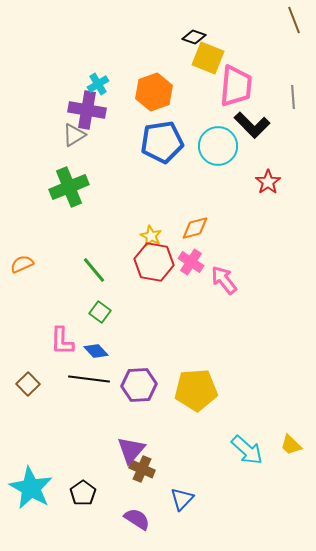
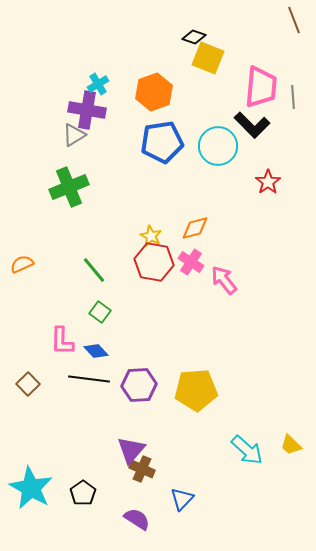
pink trapezoid: moved 25 px right, 1 px down
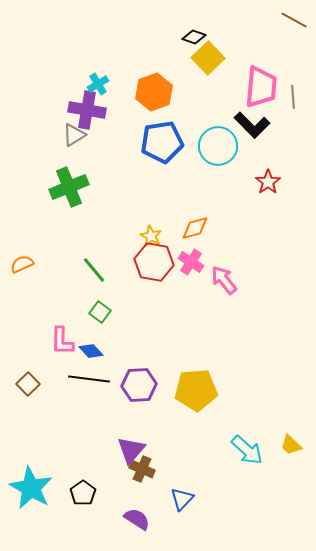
brown line: rotated 40 degrees counterclockwise
yellow square: rotated 24 degrees clockwise
blue diamond: moved 5 px left
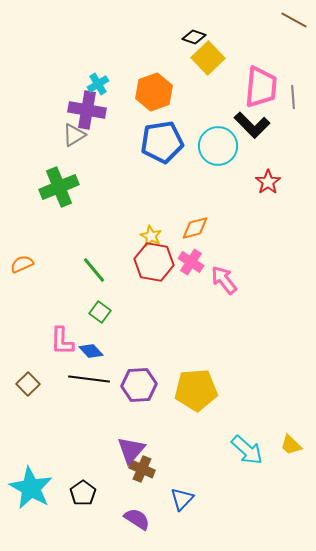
green cross: moved 10 px left
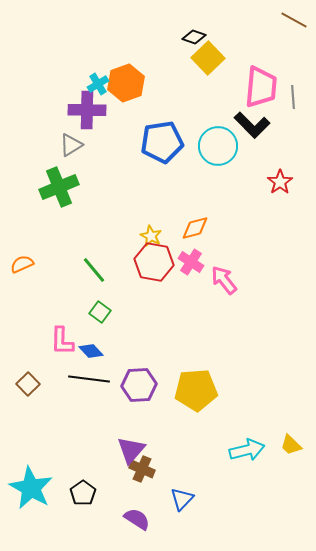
orange hexagon: moved 28 px left, 9 px up
purple cross: rotated 9 degrees counterclockwise
gray triangle: moved 3 px left, 10 px down
red star: moved 12 px right
cyan arrow: rotated 56 degrees counterclockwise
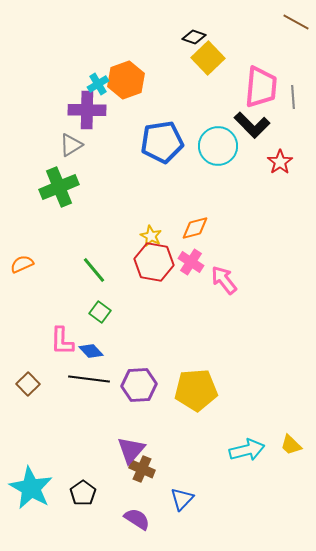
brown line: moved 2 px right, 2 px down
orange hexagon: moved 3 px up
red star: moved 20 px up
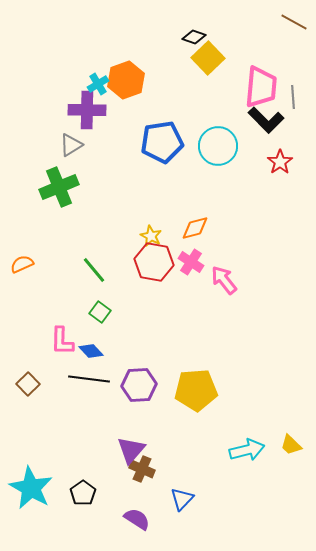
brown line: moved 2 px left
black L-shape: moved 14 px right, 5 px up
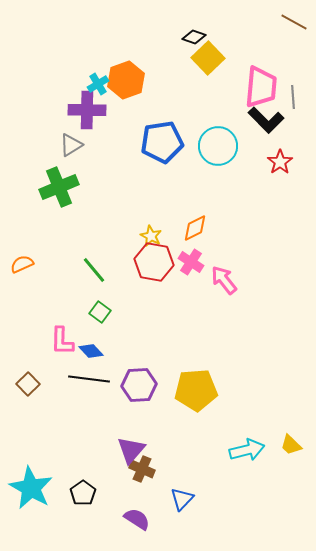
orange diamond: rotated 12 degrees counterclockwise
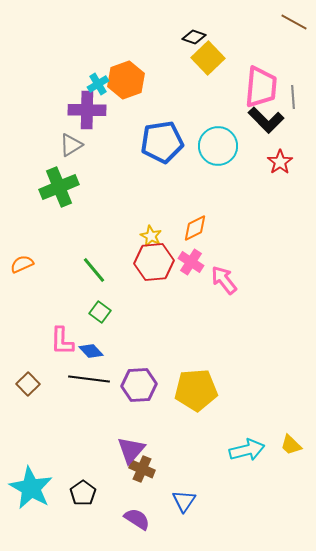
red hexagon: rotated 15 degrees counterclockwise
blue triangle: moved 2 px right, 2 px down; rotated 10 degrees counterclockwise
